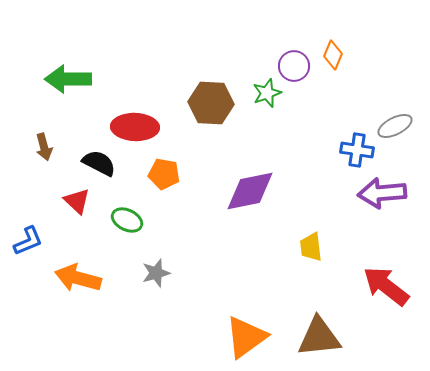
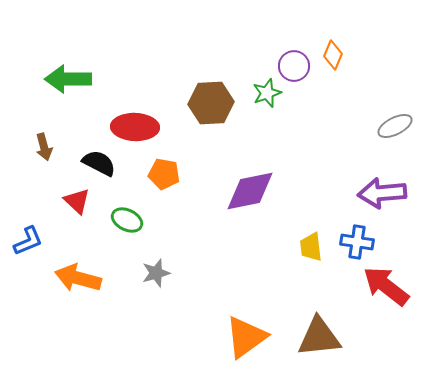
brown hexagon: rotated 6 degrees counterclockwise
blue cross: moved 92 px down
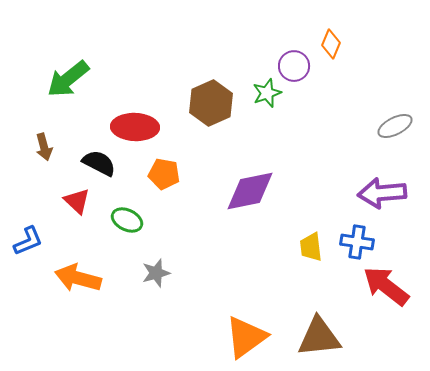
orange diamond: moved 2 px left, 11 px up
green arrow: rotated 39 degrees counterclockwise
brown hexagon: rotated 21 degrees counterclockwise
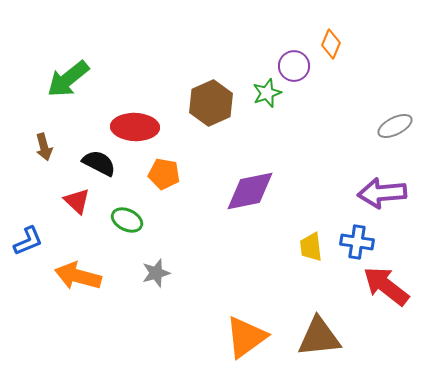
orange arrow: moved 2 px up
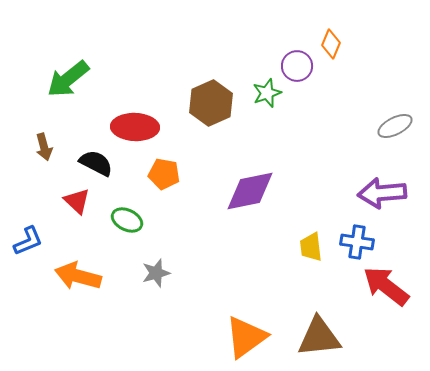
purple circle: moved 3 px right
black semicircle: moved 3 px left
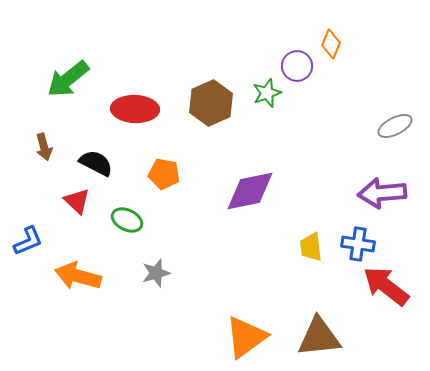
red ellipse: moved 18 px up
blue cross: moved 1 px right, 2 px down
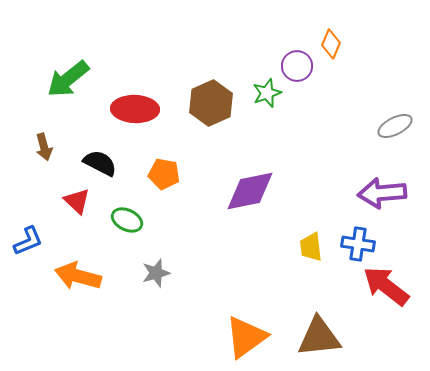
black semicircle: moved 4 px right
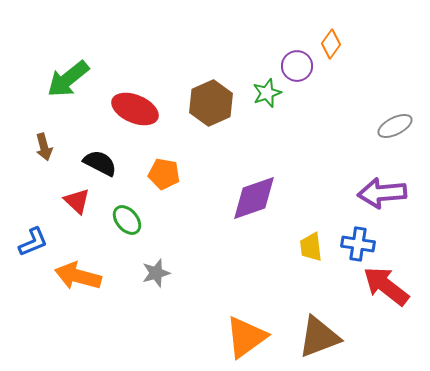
orange diamond: rotated 12 degrees clockwise
red ellipse: rotated 21 degrees clockwise
purple diamond: moved 4 px right, 7 px down; rotated 8 degrees counterclockwise
green ellipse: rotated 24 degrees clockwise
blue L-shape: moved 5 px right, 1 px down
brown triangle: rotated 15 degrees counterclockwise
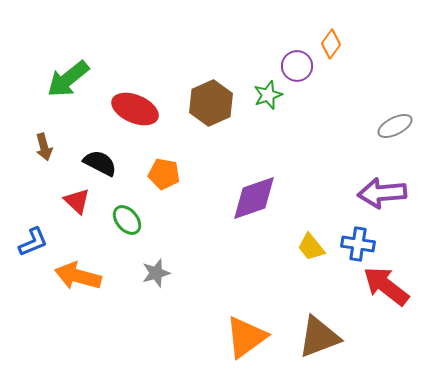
green star: moved 1 px right, 2 px down
yellow trapezoid: rotated 32 degrees counterclockwise
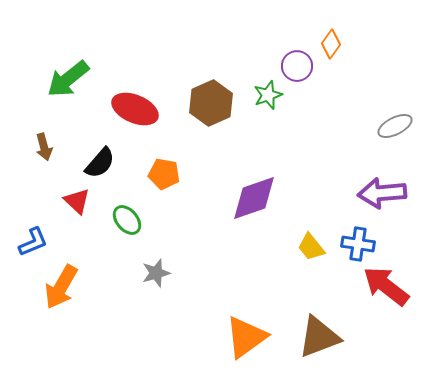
black semicircle: rotated 104 degrees clockwise
orange arrow: moved 17 px left, 11 px down; rotated 75 degrees counterclockwise
